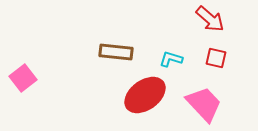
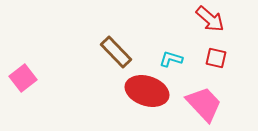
brown rectangle: rotated 40 degrees clockwise
red ellipse: moved 2 px right, 4 px up; rotated 54 degrees clockwise
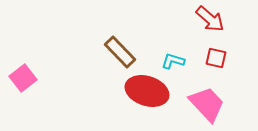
brown rectangle: moved 4 px right
cyan L-shape: moved 2 px right, 2 px down
pink trapezoid: moved 3 px right
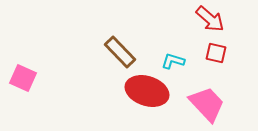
red square: moved 5 px up
pink square: rotated 28 degrees counterclockwise
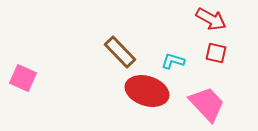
red arrow: moved 1 px right; rotated 12 degrees counterclockwise
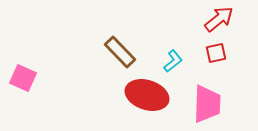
red arrow: moved 8 px right; rotated 68 degrees counterclockwise
red square: rotated 25 degrees counterclockwise
cyan L-shape: rotated 125 degrees clockwise
red ellipse: moved 4 px down
pink trapezoid: rotated 45 degrees clockwise
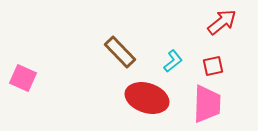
red arrow: moved 3 px right, 3 px down
red square: moved 3 px left, 13 px down
red ellipse: moved 3 px down
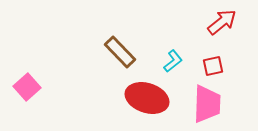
pink square: moved 4 px right, 9 px down; rotated 24 degrees clockwise
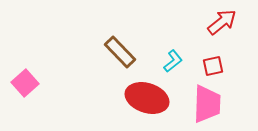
pink square: moved 2 px left, 4 px up
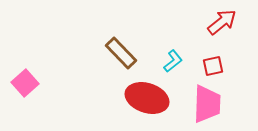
brown rectangle: moved 1 px right, 1 px down
